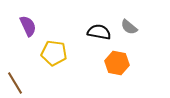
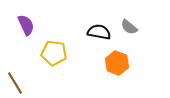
purple semicircle: moved 2 px left, 1 px up
orange hexagon: rotated 10 degrees clockwise
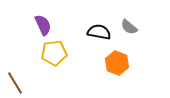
purple semicircle: moved 17 px right
yellow pentagon: rotated 15 degrees counterclockwise
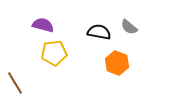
purple semicircle: rotated 50 degrees counterclockwise
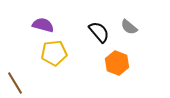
black semicircle: rotated 40 degrees clockwise
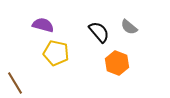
yellow pentagon: moved 2 px right; rotated 20 degrees clockwise
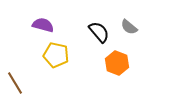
yellow pentagon: moved 2 px down
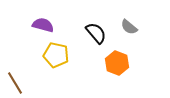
black semicircle: moved 3 px left, 1 px down
